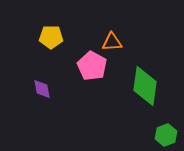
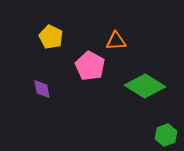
yellow pentagon: rotated 25 degrees clockwise
orange triangle: moved 4 px right, 1 px up
pink pentagon: moved 2 px left
green diamond: rotated 66 degrees counterclockwise
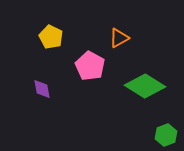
orange triangle: moved 3 px right, 3 px up; rotated 25 degrees counterclockwise
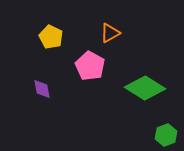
orange triangle: moved 9 px left, 5 px up
green diamond: moved 2 px down
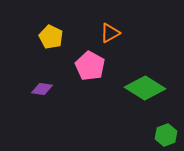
purple diamond: rotated 70 degrees counterclockwise
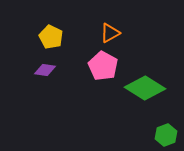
pink pentagon: moved 13 px right
purple diamond: moved 3 px right, 19 px up
